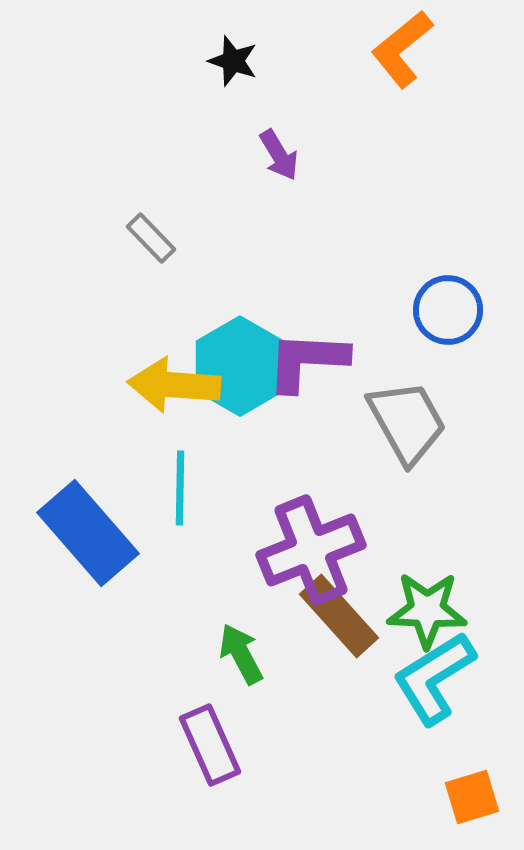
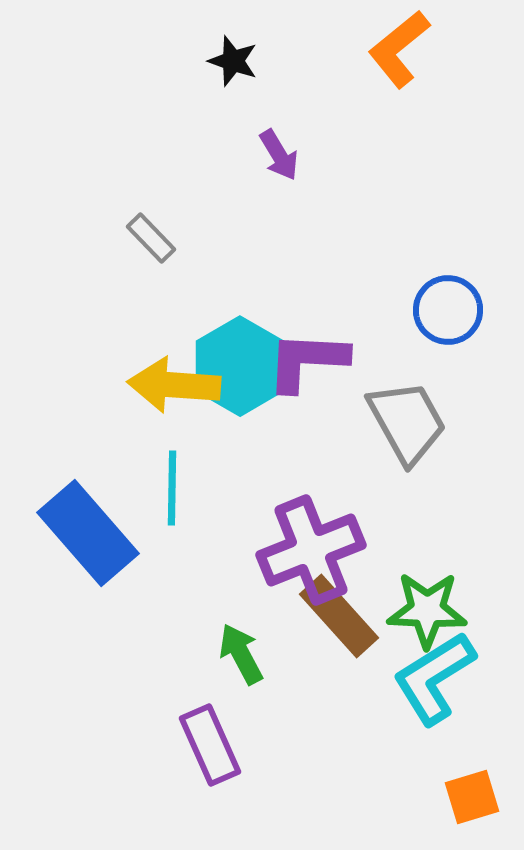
orange L-shape: moved 3 px left
cyan line: moved 8 px left
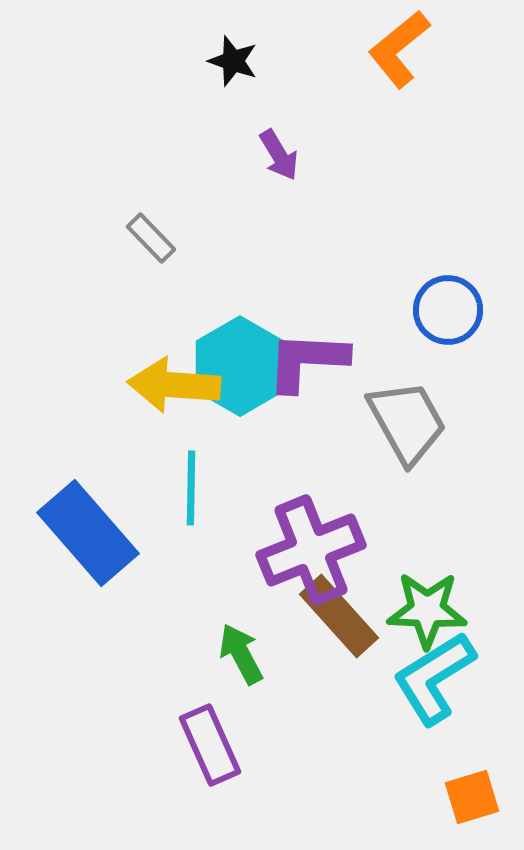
cyan line: moved 19 px right
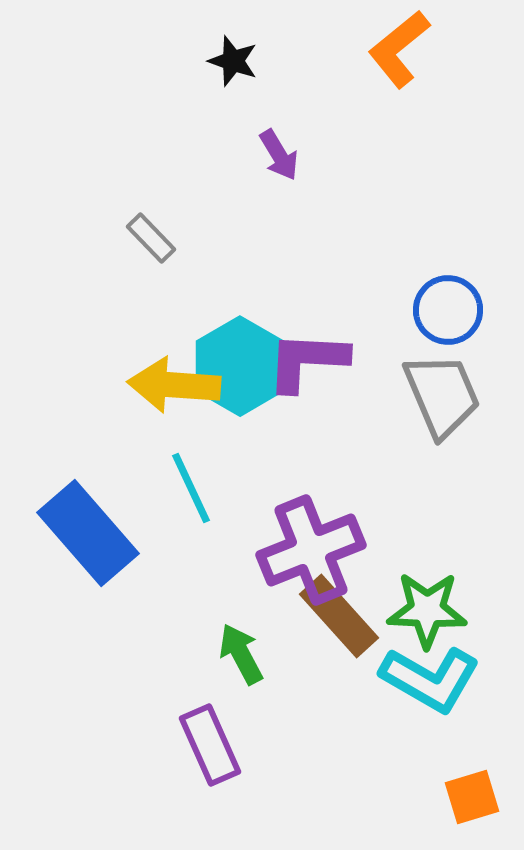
gray trapezoid: moved 35 px right, 27 px up; rotated 6 degrees clockwise
cyan line: rotated 26 degrees counterclockwise
cyan L-shape: moved 4 px left, 1 px down; rotated 118 degrees counterclockwise
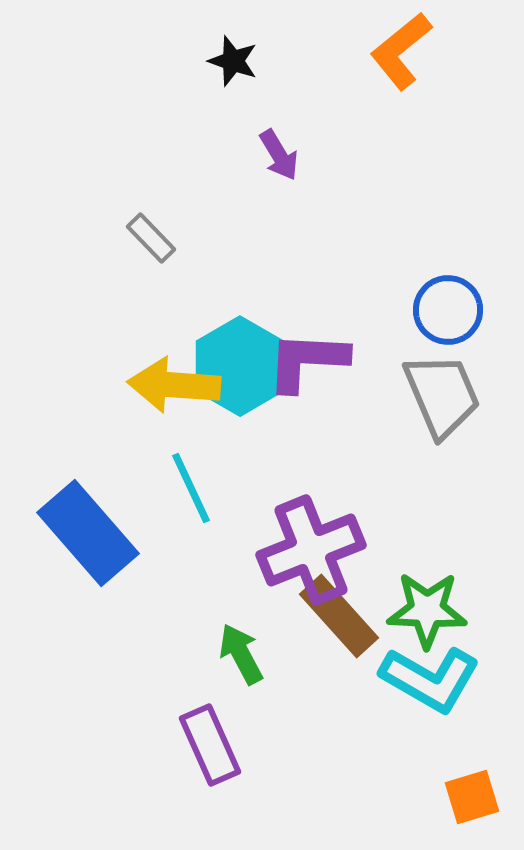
orange L-shape: moved 2 px right, 2 px down
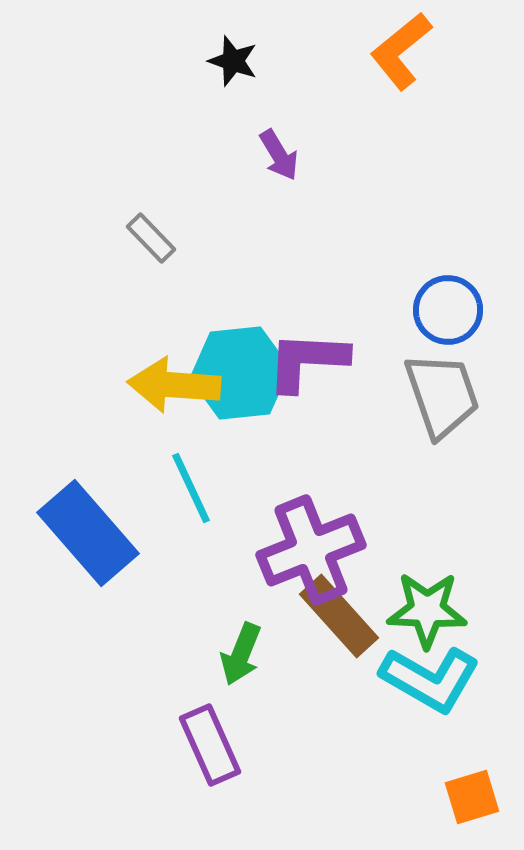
cyan hexagon: moved 7 px down; rotated 24 degrees clockwise
gray trapezoid: rotated 4 degrees clockwise
green arrow: rotated 130 degrees counterclockwise
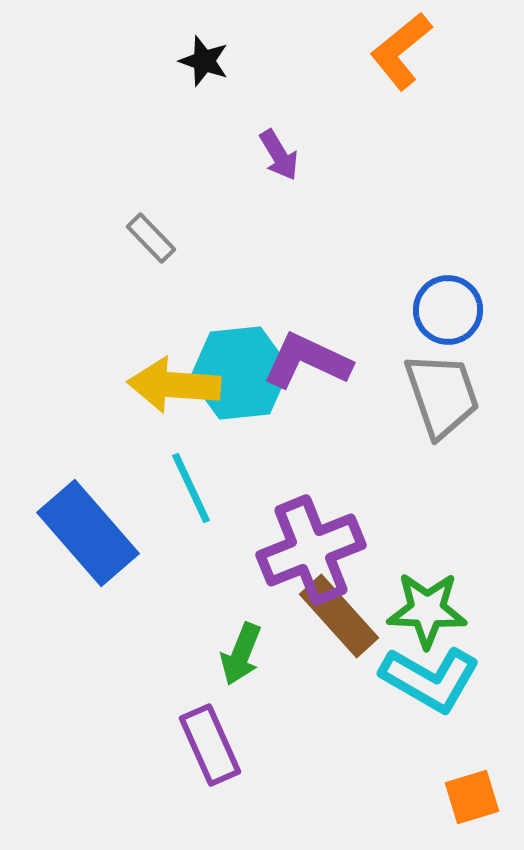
black star: moved 29 px left
purple L-shape: rotated 22 degrees clockwise
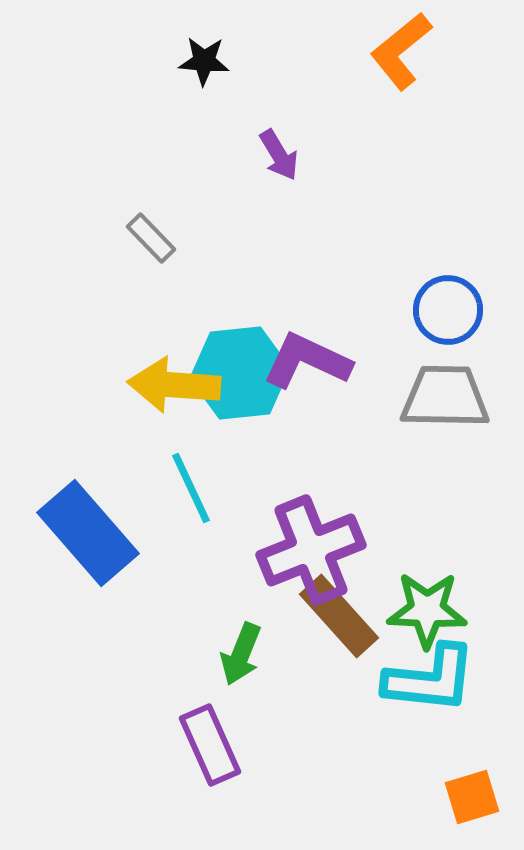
black star: rotated 15 degrees counterclockwise
gray trapezoid: moved 3 px right, 2 px down; rotated 70 degrees counterclockwise
cyan L-shape: rotated 24 degrees counterclockwise
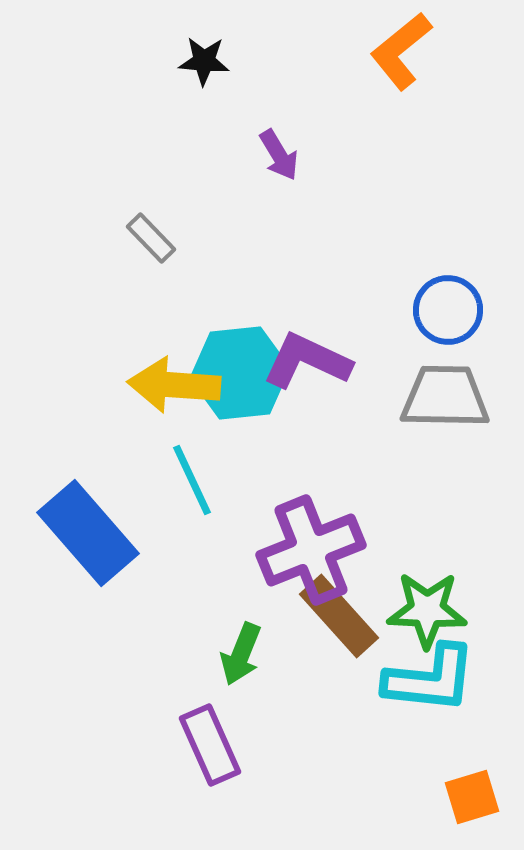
cyan line: moved 1 px right, 8 px up
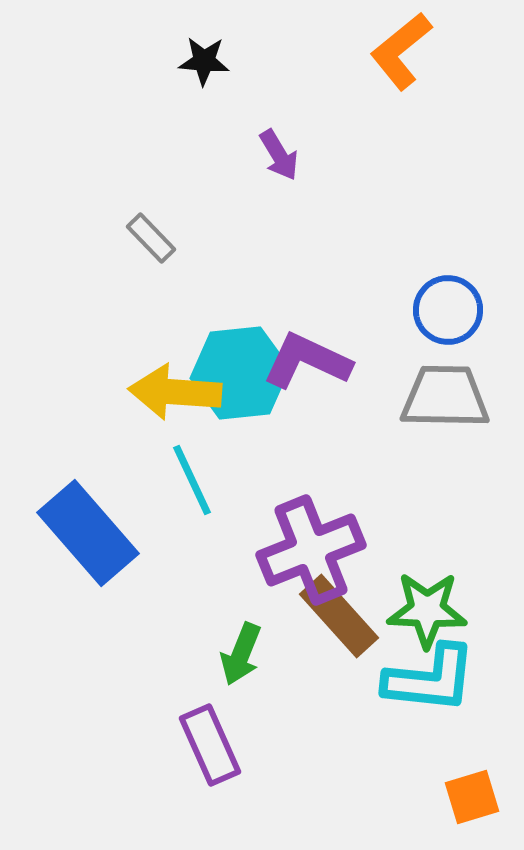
yellow arrow: moved 1 px right, 7 px down
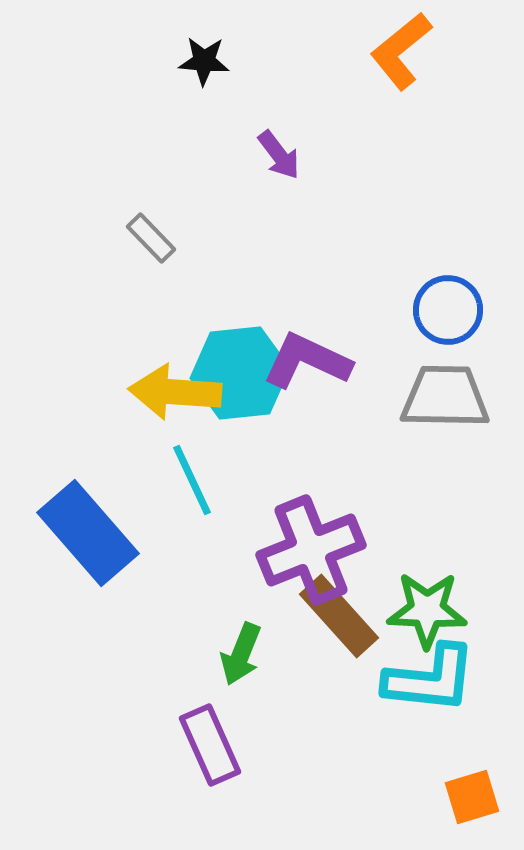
purple arrow: rotated 6 degrees counterclockwise
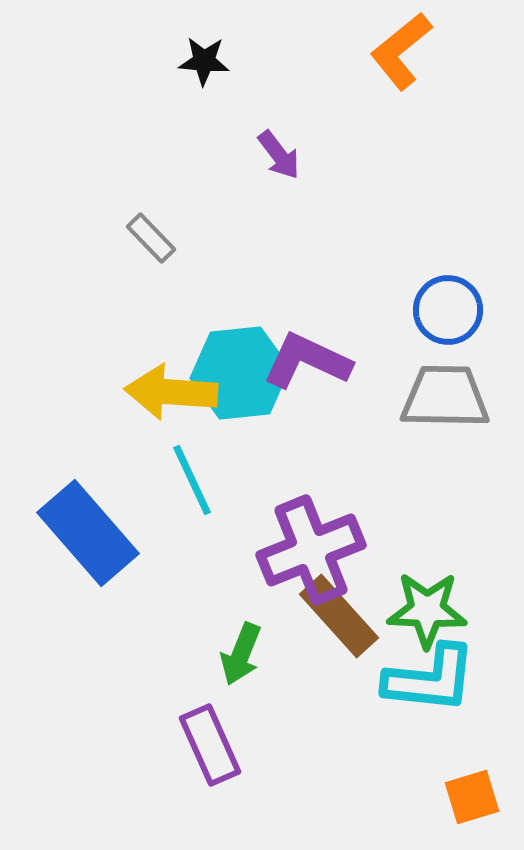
yellow arrow: moved 4 px left
